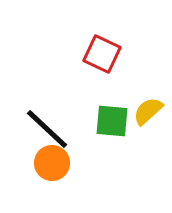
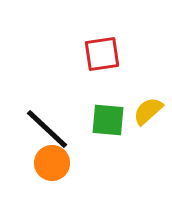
red square: rotated 33 degrees counterclockwise
green square: moved 4 px left, 1 px up
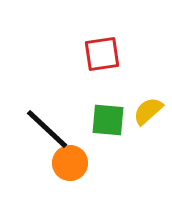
orange circle: moved 18 px right
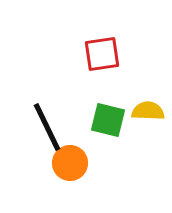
yellow semicircle: rotated 44 degrees clockwise
green square: rotated 9 degrees clockwise
black line: moved 2 px up; rotated 21 degrees clockwise
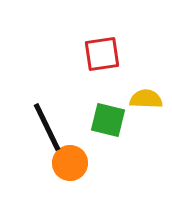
yellow semicircle: moved 2 px left, 12 px up
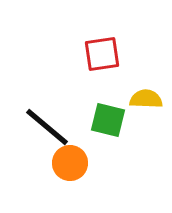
black line: rotated 24 degrees counterclockwise
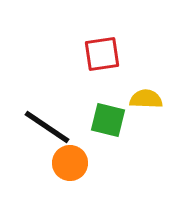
black line: rotated 6 degrees counterclockwise
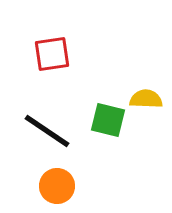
red square: moved 50 px left
black line: moved 4 px down
orange circle: moved 13 px left, 23 px down
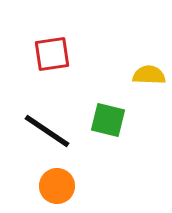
yellow semicircle: moved 3 px right, 24 px up
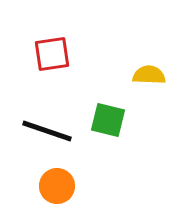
black line: rotated 15 degrees counterclockwise
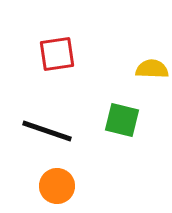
red square: moved 5 px right
yellow semicircle: moved 3 px right, 6 px up
green square: moved 14 px right
